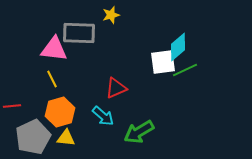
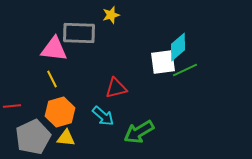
red triangle: rotated 10 degrees clockwise
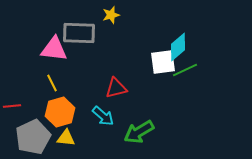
yellow line: moved 4 px down
